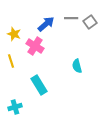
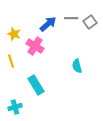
blue arrow: moved 2 px right
cyan rectangle: moved 3 px left
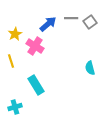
yellow star: moved 1 px right; rotated 24 degrees clockwise
cyan semicircle: moved 13 px right, 2 px down
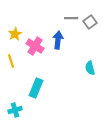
blue arrow: moved 10 px right, 16 px down; rotated 42 degrees counterclockwise
cyan rectangle: moved 3 px down; rotated 54 degrees clockwise
cyan cross: moved 3 px down
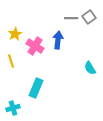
gray square: moved 1 px left, 5 px up
cyan semicircle: rotated 16 degrees counterclockwise
cyan cross: moved 2 px left, 2 px up
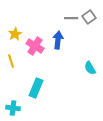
cyan cross: rotated 24 degrees clockwise
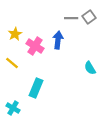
yellow line: moved 1 px right, 2 px down; rotated 32 degrees counterclockwise
cyan cross: rotated 24 degrees clockwise
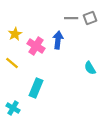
gray square: moved 1 px right, 1 px down; rotated 16 degrees clockwise
pink cross: moved 1 px right
